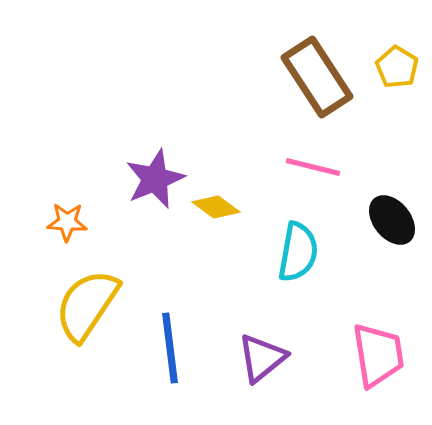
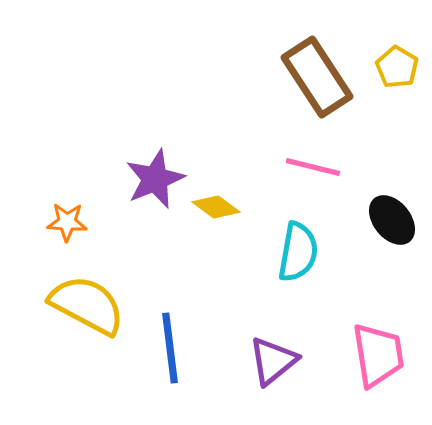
yellow semicircle: rotated 84 degrees clockwise
purple triangle: moved 11 px right, 3 px down
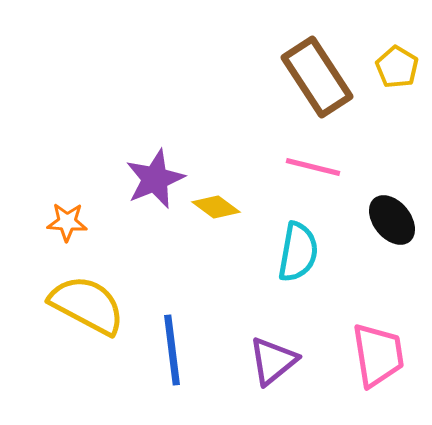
blue line: moved 2 px right, 2 px down
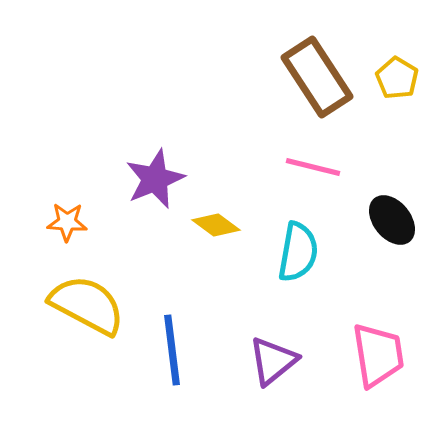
yellow pentagon: moved 11 px down
yellow diamond: moved 18 px down
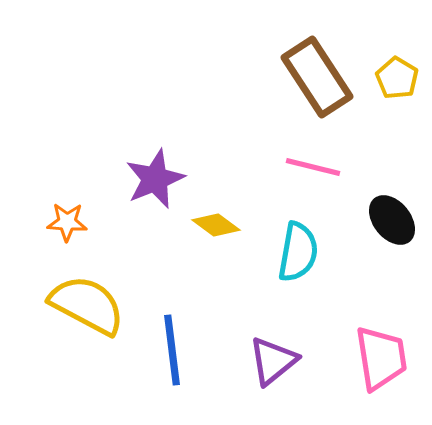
pink trapezoid: moved 3 px right, 3 px down
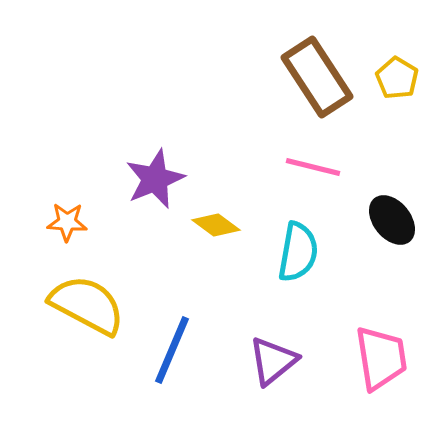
blue line: rotated 30 degrees clockwise
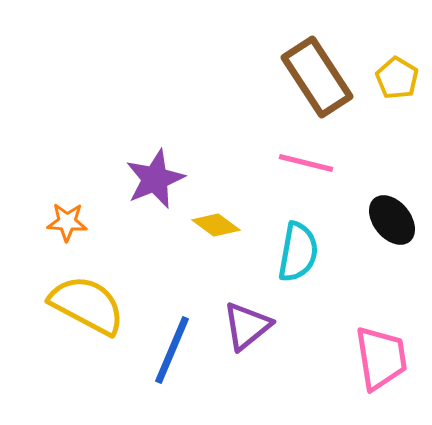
pink line: moved 7 px left, 4 px up
purple triangle: moved 26 px left, 35 px up
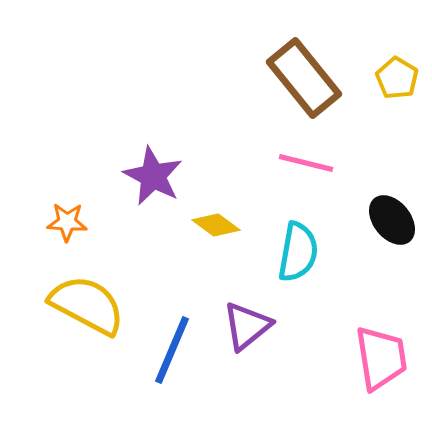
brown rectangle: moved 13 px left, 1 px down; rotated 6 degrees counterclockwise
purple star: moved 2 px left, 3 px up; rotated 22 degrees counterclockwise
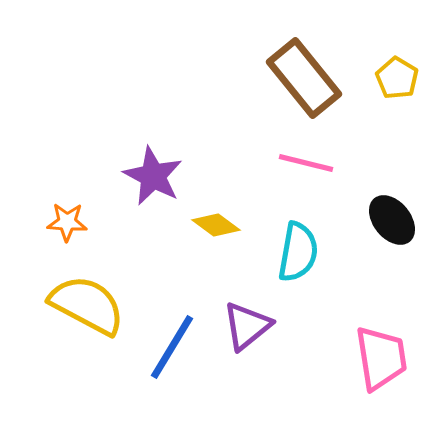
blue line: moved 3 px up; rotated 8 degrees clockwise
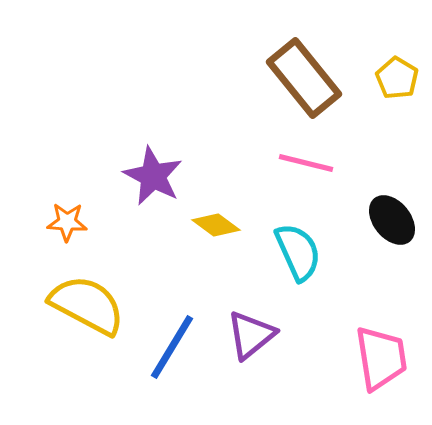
cyan semicircle: rotated 34 degrees counterclockwise
purple triangle: moved 4 px right, 9 px down
